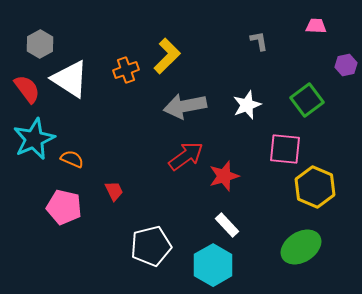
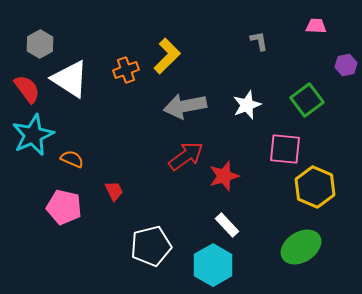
cyan star: moved 1 px left, 4 px up
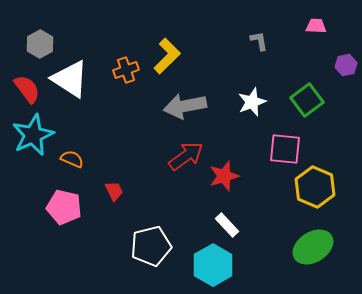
white star: moved 5 px right, 3 px up
green ellipse: moved 12 px right
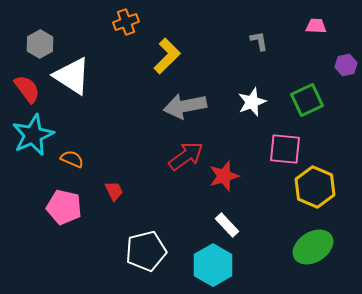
orange cross: moved 48 px up
white triangle: moved 2 px right, 3 px up
green square: rotated 12 degrees clockwise
white pentagon: moved 5 px left, 5 px down
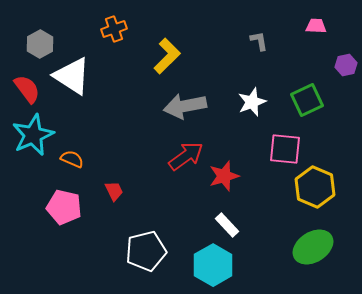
orange cross: moved 12 px left, 7 px down
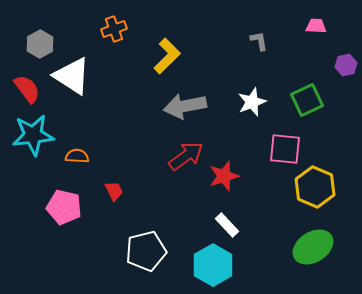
cyan star: rotated 18 degrees clockwise
orange semicircle: moved 5 px right, 3 px up; rotated 20 degrees counterclockwise
